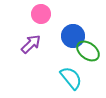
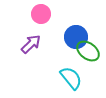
blue circle: moved 3 px right, 1 px down
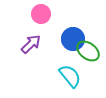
blue circle: moved 3 px left, 2 px down
cyan semicircle: moved 1 px left, 2 px up
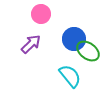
blue circle: moved 1 px right
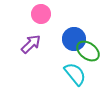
cyan semicircle: moved 5 px right, 2 px up
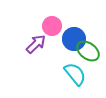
pink circle: moved 11 px right, 12 px down
purple arrow: moved 5 px right
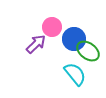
pink circle: moved 1 px down
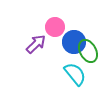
pink circle: moved 3 px right
blue circle: moved 3 px down
green ellipse: rotated 25 degrees clockwise
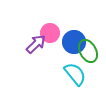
pink circle: moved 5 px left, 6 px down
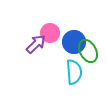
cyan semicircle: moved 1 px left, 2 px up; rotated 35 degrees clockwise
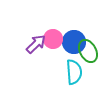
pink circle: moved 3 px right, 6 px down
